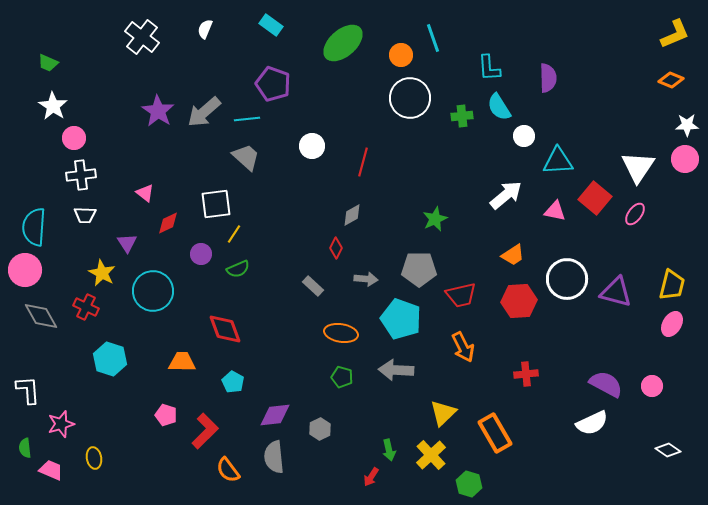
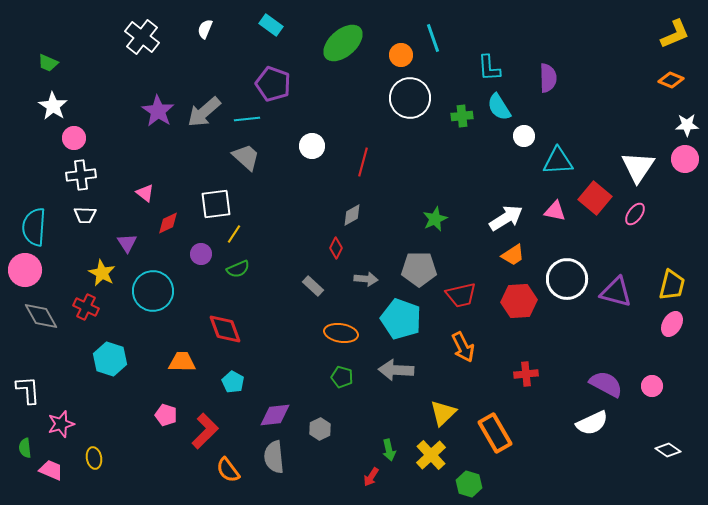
white arrow at (506, 195): moved 23 px down; rotated 8 degrees clockwise
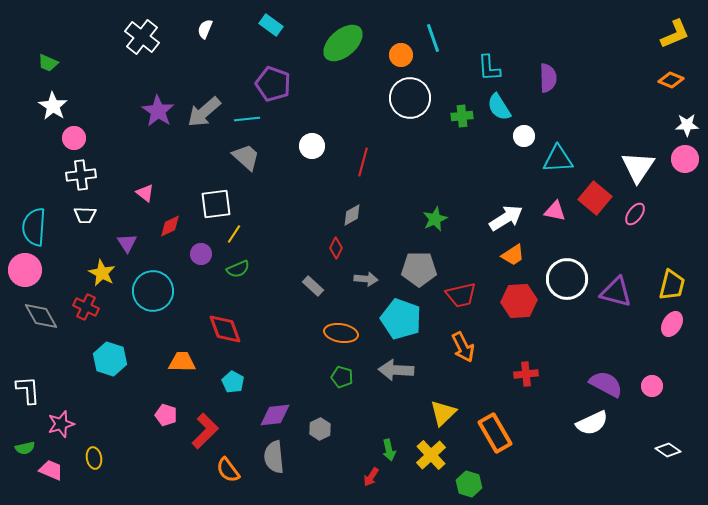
cyan triangle at (558, 161): moved 2 px up
red diamond at (168, 223): moved 2 px right, 3 px down
green semicircle at (25, 448): rotated 96 degrees counterclockwise
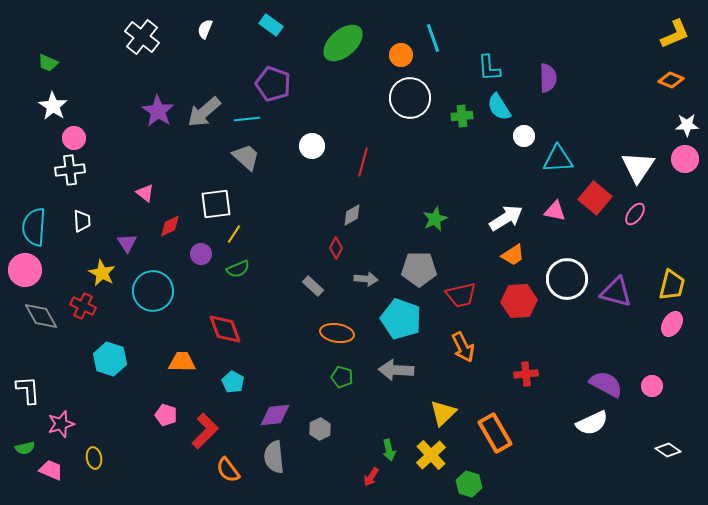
white cross at (81, 175): moved 11 px left, 5 px up
white trapezoid at (85, 215): moved 3 px left, 6 px down; rotated 95 degrees counterclockwise
red cross at (86, 307): moved 3 px left, 1 px up
orange ellipse at (341, 333): moved 4 px left
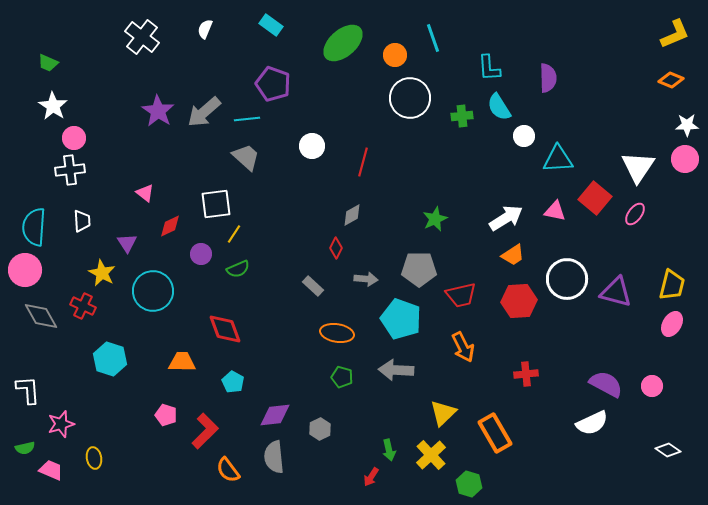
orange circle at (401, 55): moved 6 px left
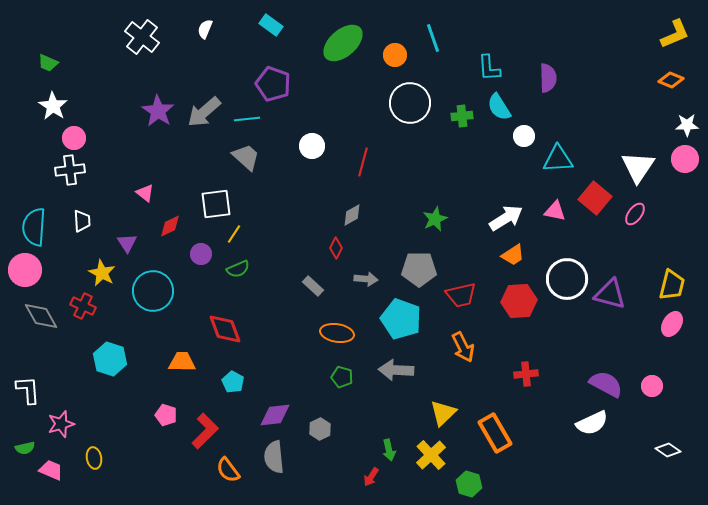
white circle at (410, 98): moved 5 px down
purple triangle at (616, 292): moved 6 px left, 2 px down
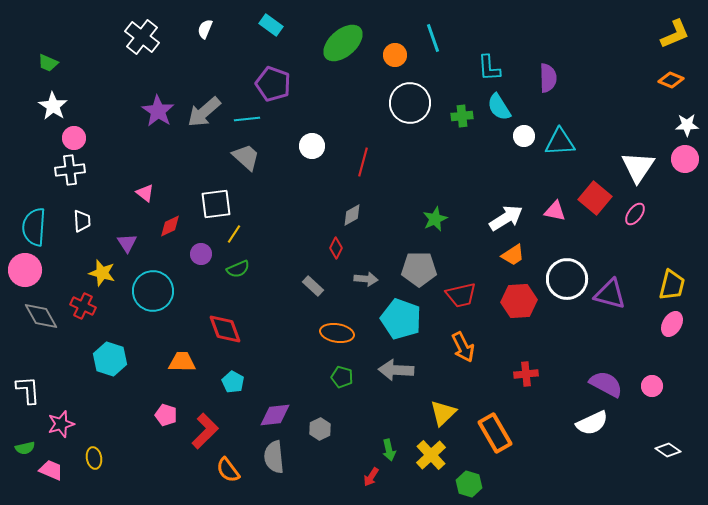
cyan triangle at (558, 159): moved 2 px right, 17 px up
yellow star at (102, 273): rotated 12 degrees counterclockwise
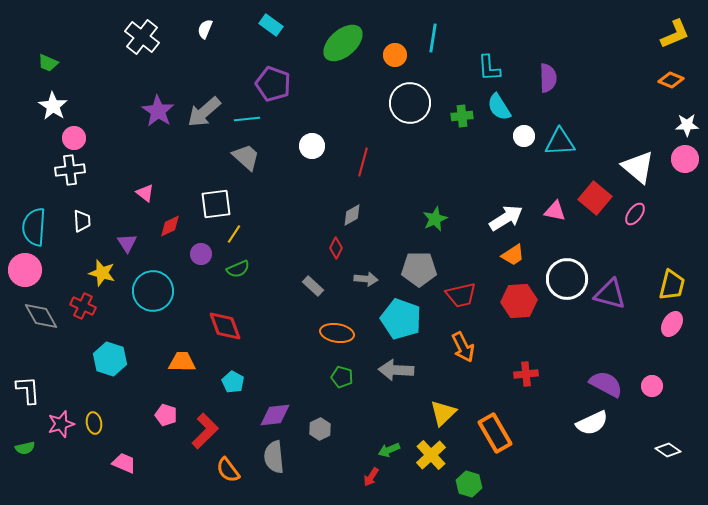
cyan line at (433, 38): rotated 28 degrees clockwise
white triangle at (638, 167): rotated 24 degrees counterclockwise
red diamond at (225, 329): moved 3 px up
green arrow at (389, 450): rotated 80 degrees clockwise
yellow ellipse at (94, 458): moved 35 px up
pink trapezoid at (51, 470): moved 73 px right, 7 px up
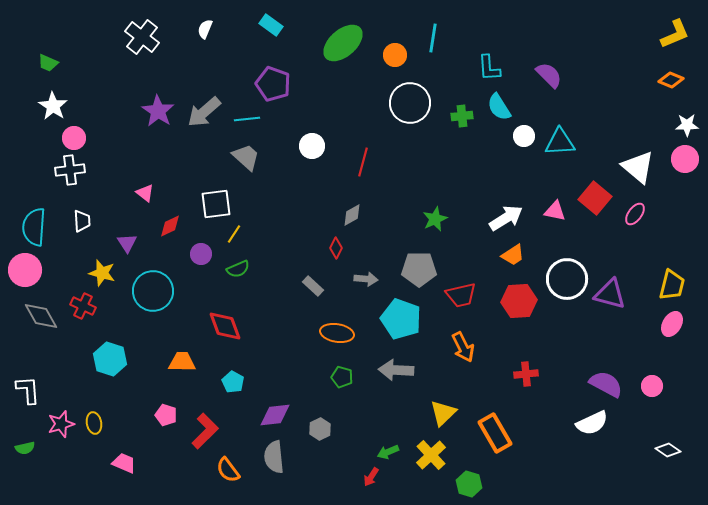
purple semicircle at (548, 78): moved 1 px right, 3 px up; rotated 44 degrees counterclockwise
green arrow at (389, 450): moved 1 px left, 2 px down
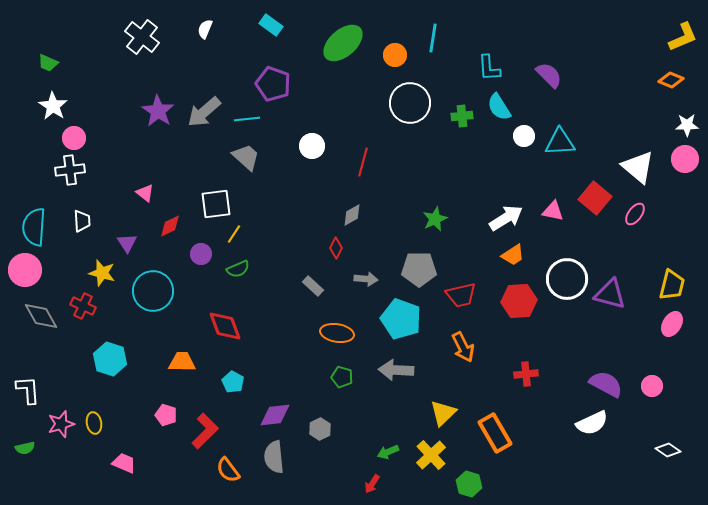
yellow L-shape at (675, 34): moved 8 px right, 3 px down
pink triangle at (555, 211): moved 2 px left
red arrow at (371, 477): moved 1 px right, 7 px down
